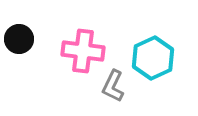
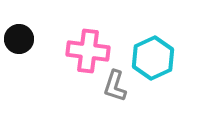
pink cross: moved 5 px right
gray L-shape: moved 2 px right; rotated 8 degrees counterclockwise
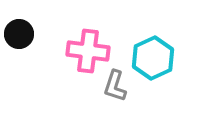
black circle: moved 5 px up
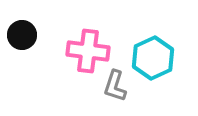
black circle: moved 3 px right, 1 px down
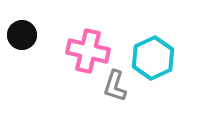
pink cross: rotated 6 degrees clockwise
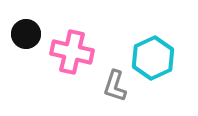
black circle: moved 4 px right, 1 px up
pink cross: moved 16 px left, 1 px down
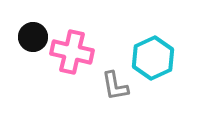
black circle: moved 7 px right, 3 px down
gray L-shape: rotated 28 degrees counterclockwise
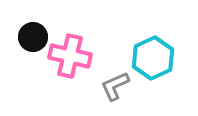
pink cross: moved 2 px left, 4 px down
gray L-shape: rotated 76 degrees clockwise
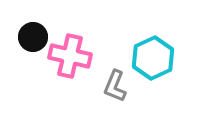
gray L-shape: rotated 44 degrees counterclockwise
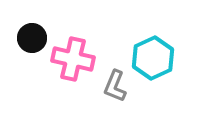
black circle: moved 1 px left, 1 px down
pink cross: moved 3 px right, 3 px down
